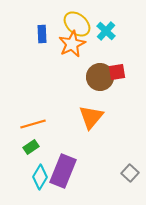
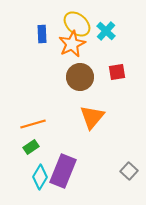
brown circle: moved 20 px left
orange triangle: moved 1 px right
gray square: moved 1 px left, 2 px up
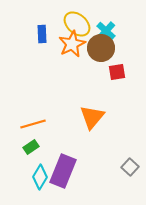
brown circle: moved 21 px right, 29 px up
gray square: moved 1 px right, 4 px up
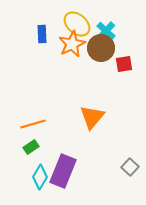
red square: moved 7 px right, 8 px up
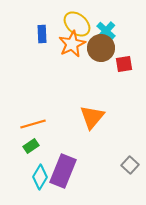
green rectangle: moved 1 px up
gray square: moved 2 px up
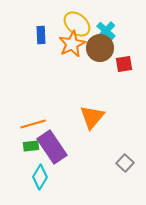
blue rectangle: moved 1 px left, 1 px down
brown circle: moved 1 px left
green rectangle: rotated 28 degrees clockwise
gray square: moved 5 px left, 2 px up
purple rectangle: moved 11 px left, 24 px up; rotated 56 degrees counterclockwise
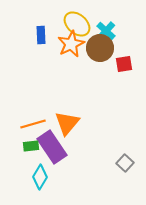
orange star: moved 1 px left
orange triangle: moved 25 px left, 6 px down
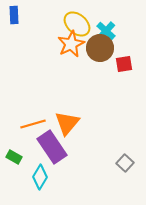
blue rectangle: moved 27 px left, 20 px up
green rectangle: moved 17 px left, 11 px down; rotated 35 degrees clockwise
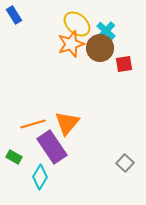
blue rectangle: rotated 30 degrees counterclockwise
orange star: rotated 8 degrees clockwise
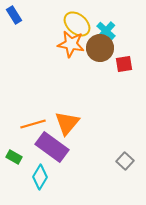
orange star: rotated 28 degrees clockwise
purple rectangle: rotated 20 degrees counterclockwise
gray square: moved 2 px up
